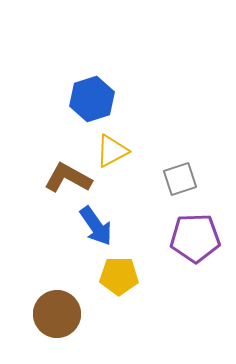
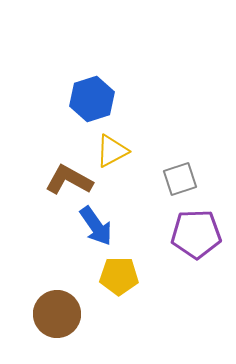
brown L-shape: moved 1 px right, 2 px down
purple pentagon: moved 1 px right, 4 px up
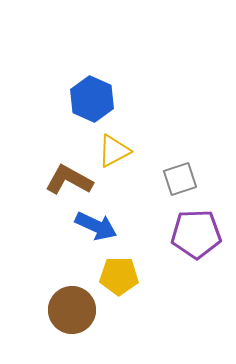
blue hexagon: rotated 18 degrees counterclockwise
yellow triangle: moved 2 px right
blue arrow: rotated 30 degrees counterclockwise
brown circle: moved 15 px right, 4 px up
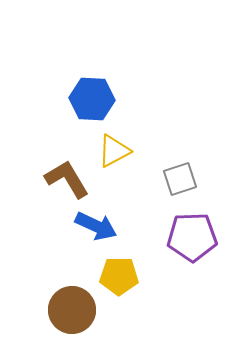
blue hexagon: rotated 21 degrees counterclockwise
brown L-shape: moved 2 px left, 1 px up; rotated 30 degrees clockwise
purple pentagon: moved 4 px left, 3 px down
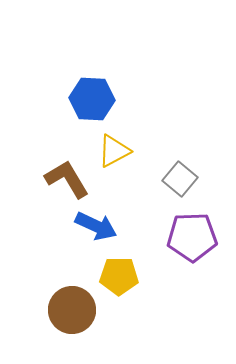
gray square: rotated 32 degrees counterclockwise
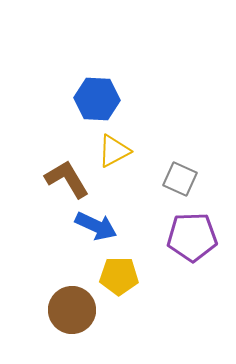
blue hexagon: moved 5 px right
gray square: rotated 16 degrees counterclockwise
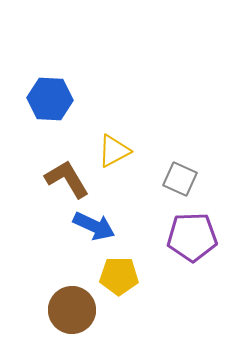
blue hexagon: moved 47 px left
blue arrow: moved 2 px left
